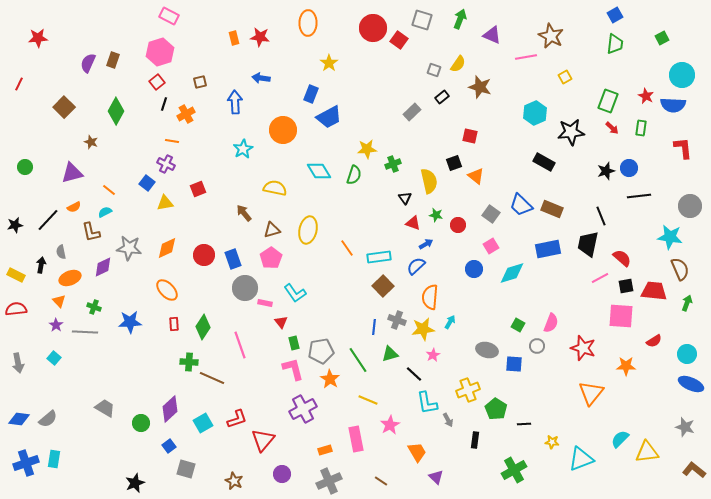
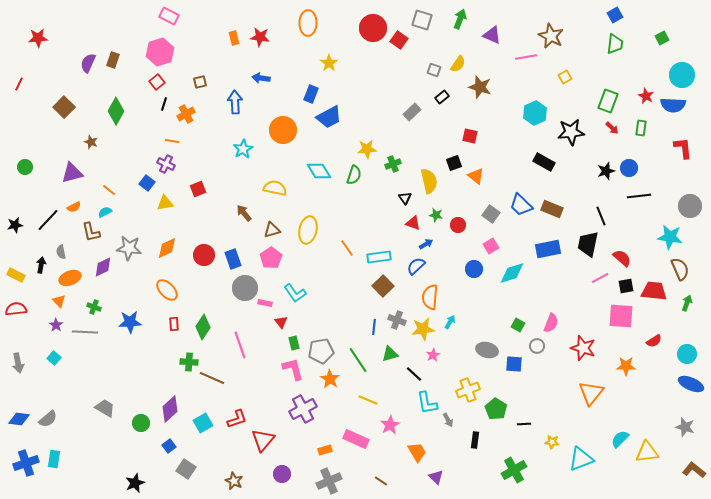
pink rectangle at (356, 439): rotated 55 degrees counterclockwise
gray square at (186, 469): rotated 18 degrees clockwise
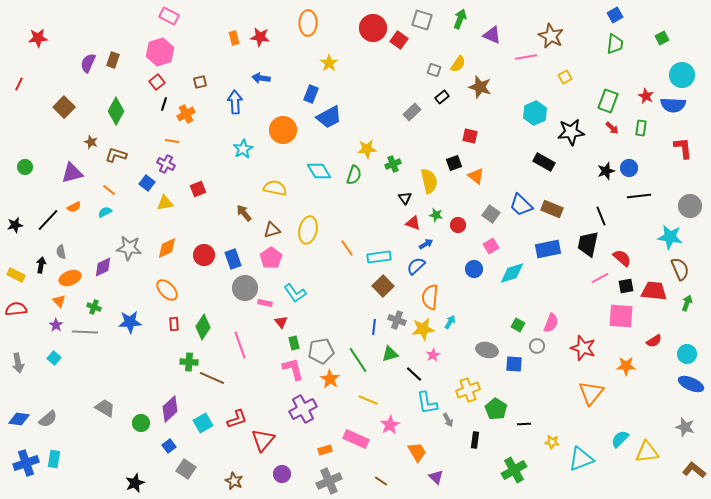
brown L-shape at (91, 232): moved 25 px right, 77 px up; rotated 120 degrees clockwise
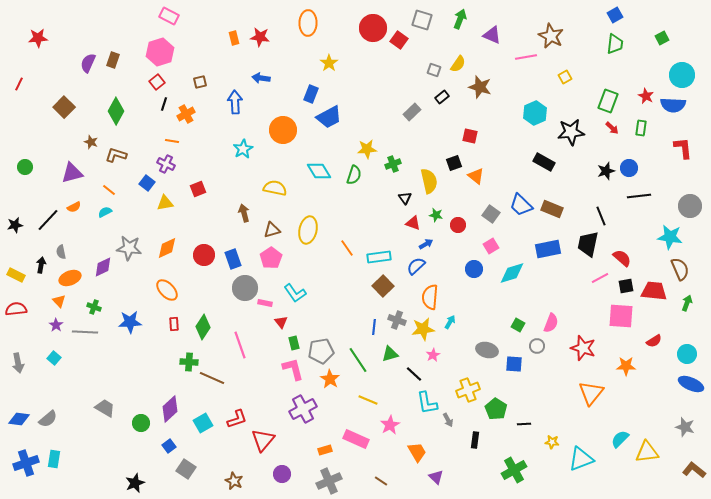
brown arrow at (244, 213): rotated 24 degrees clockwise
